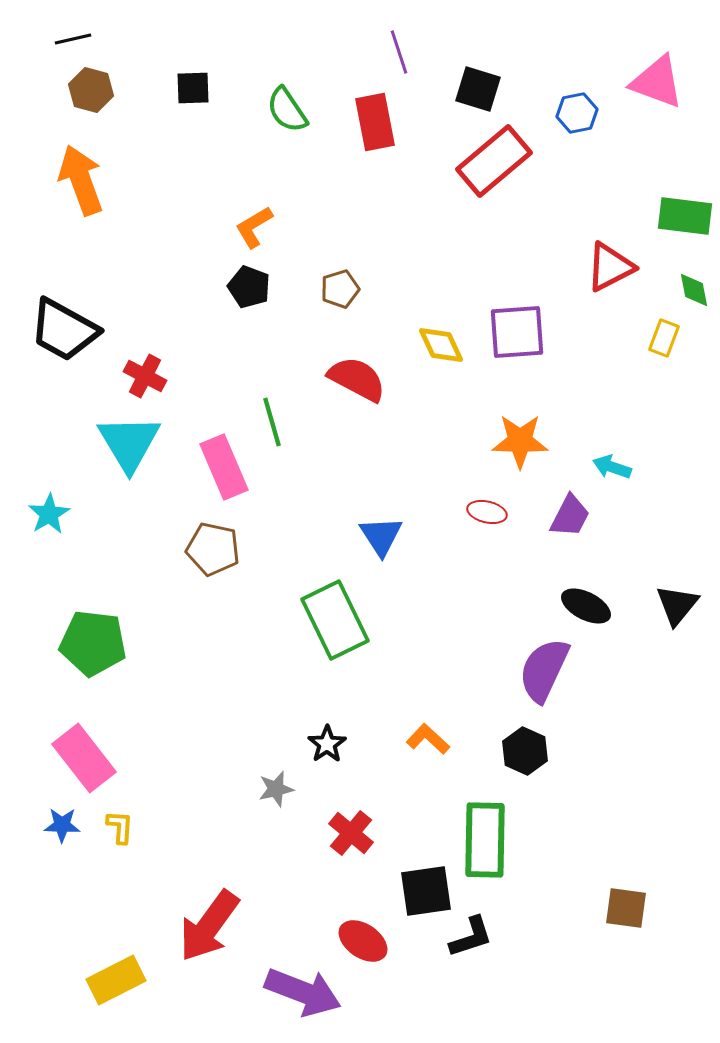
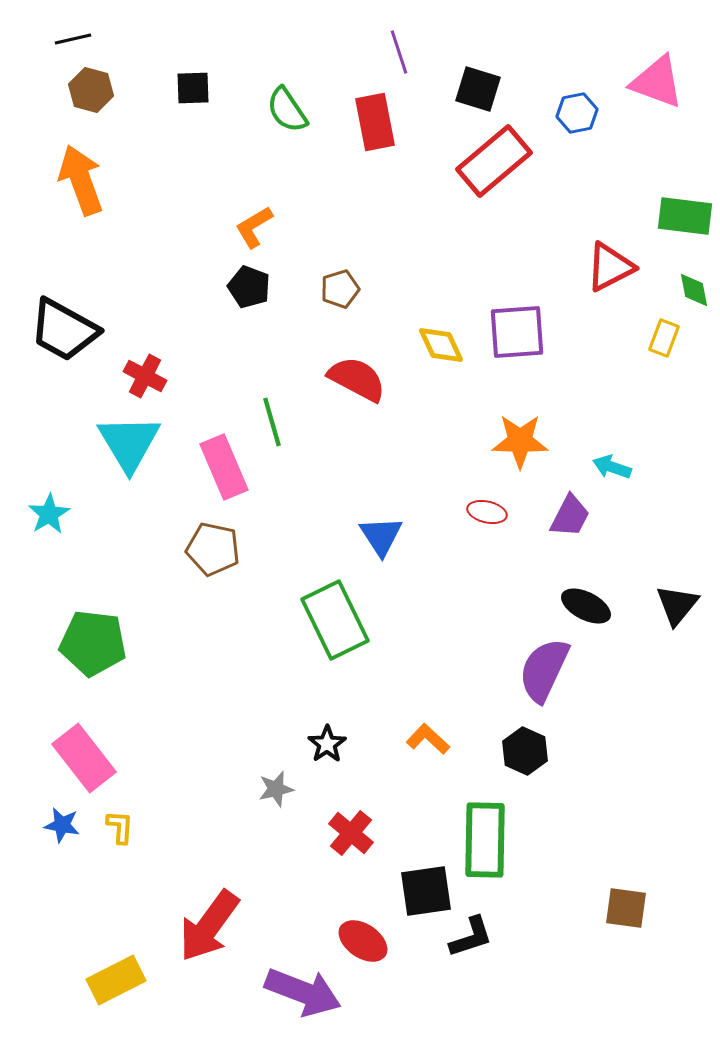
blue star at (62, 825): rotated 9 degrees clockwise
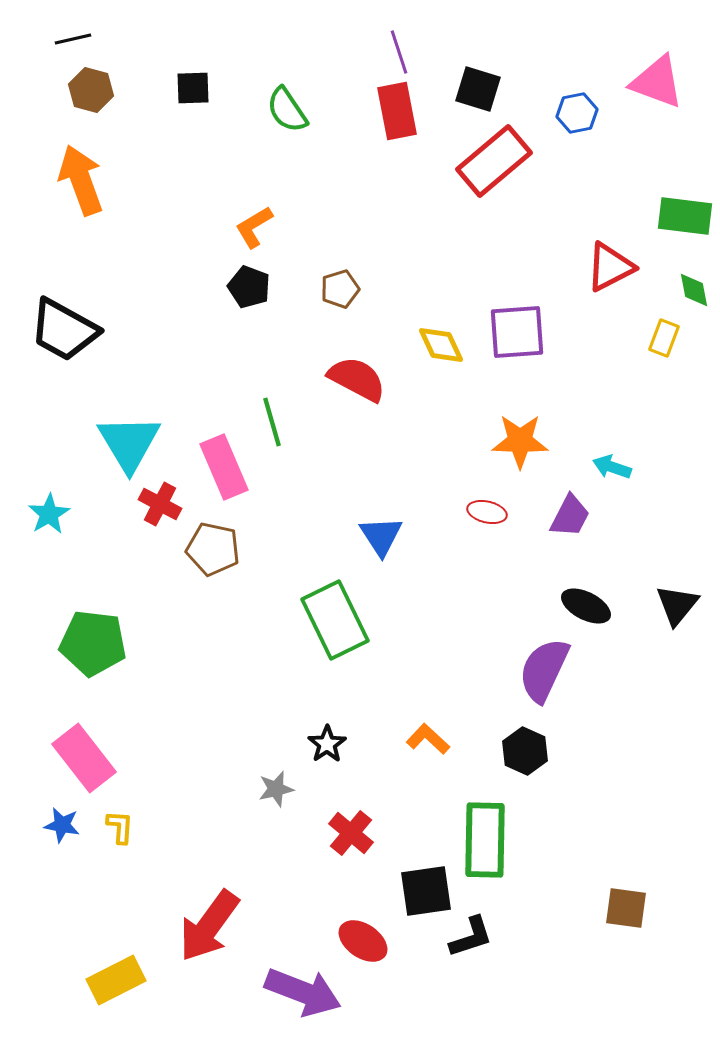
red rectangle at (375, 122): moved 22 px right, 11 px up
red cross at (145, 376): moved 15 px right, 128 px down
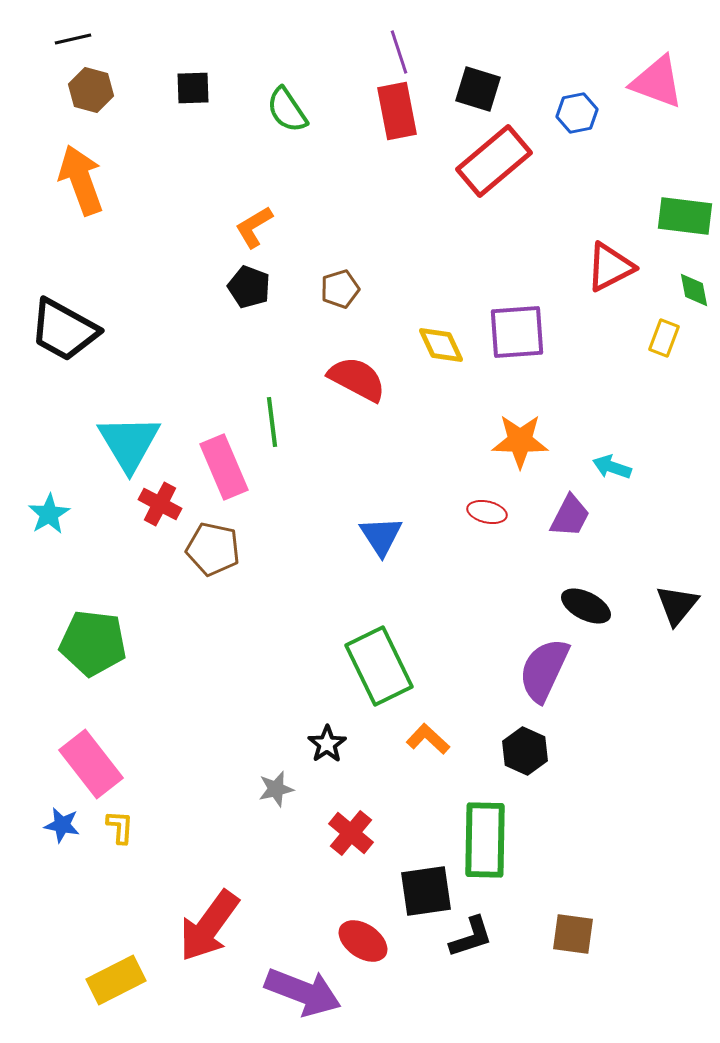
green line at (272, 422): rotated 9 degrees clockwise
green rectangle at (335, 620): moved 44 px right, 46 px down
pink rectangle at (84, 758): moved 7 px right, 6 px down
brown square at (626, 908): moved 53 px left, 26 px down
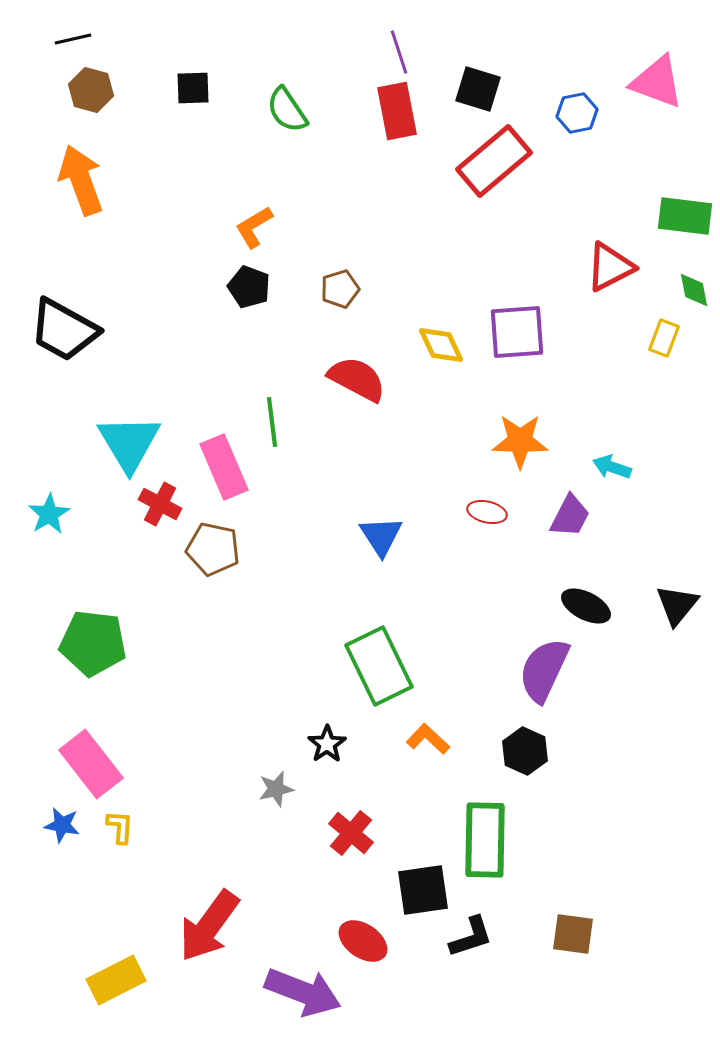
black square at (426, 891): moved 3 px left, 1 px up
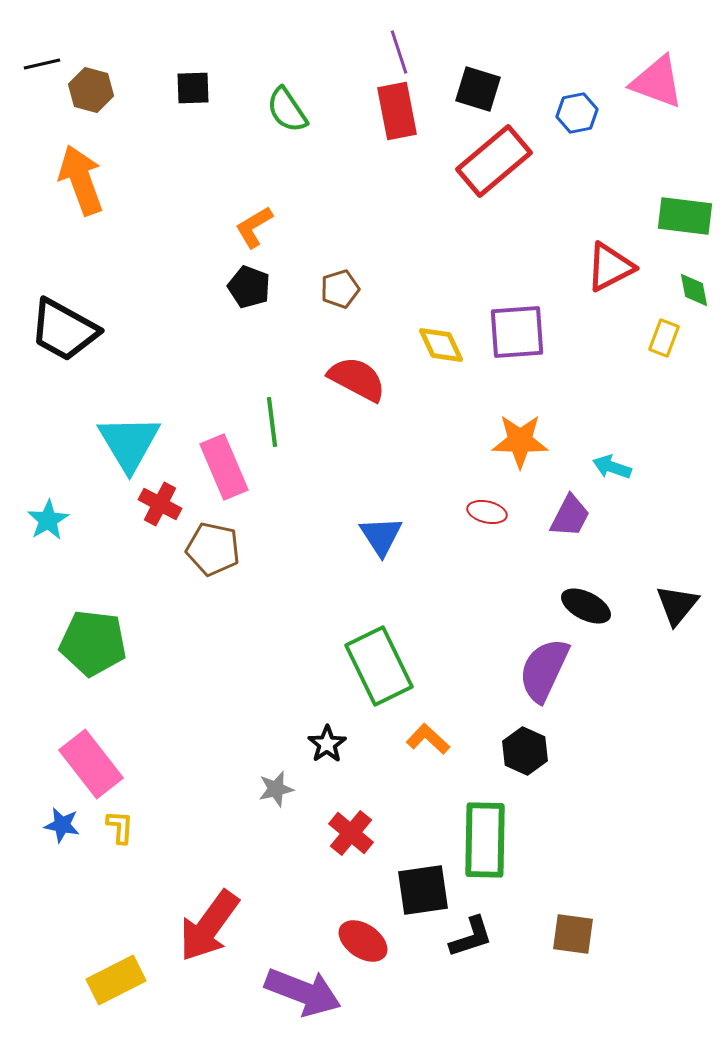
black line at (73, 39): moved 31 px left, 25 px down
cyan star at (49, 514): moved 1 px left, 6 px down
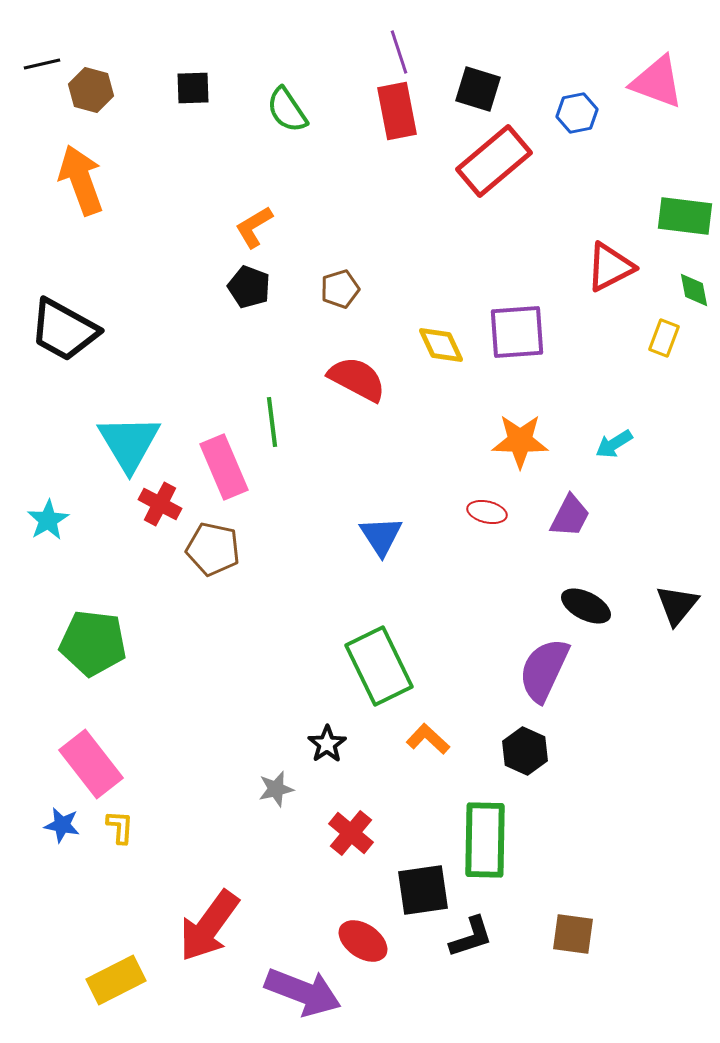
cyan arrow at (612, 467): moved 2 px right, 23 px up; rotated 51 degrees counterclockwise
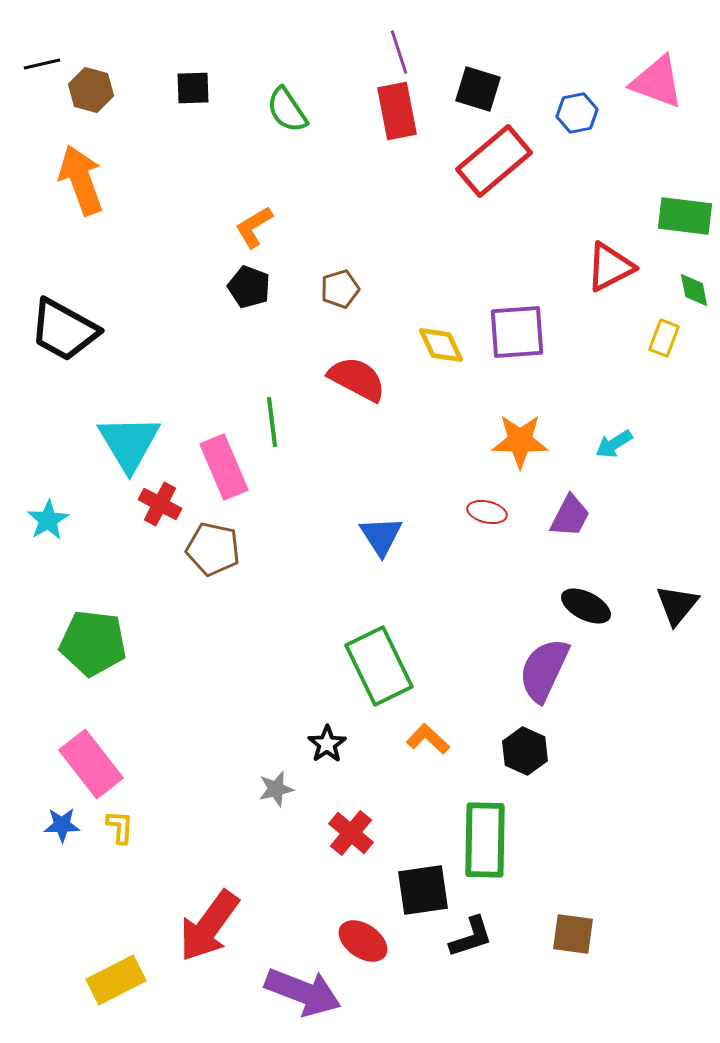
blue star at (62, 825): rotated 12 degrees counterclockwise
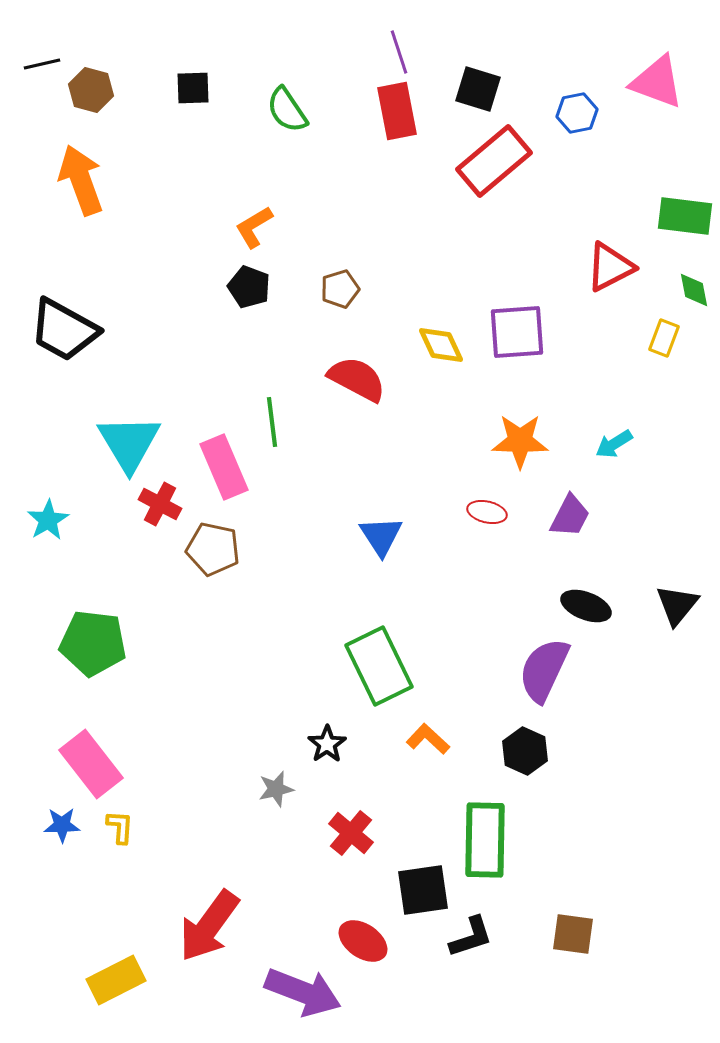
black ellipse at (586, 606): rotated 6 degrees counterclockwise
